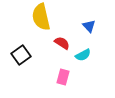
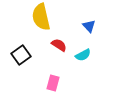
red semicircle: moved 3 px left, 2 px down
pink rectangle: moved 10 px left, 6 px down
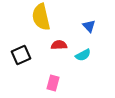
red semicircle: rotated 35 degrees counterclockwise
black square: rotated 12 degrees clockwise
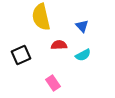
blue triangle: moved 7 px left
pink rectangle: rotated 49 degrees counterclockwise
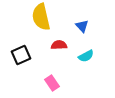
cyan semicircle: moved 3 px right, 1 px down
pink rectangle: moved 1 px left
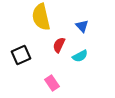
red semicircle: rotated 63 degrees counterclockwise
cyan semicircle: moved 6 px left
